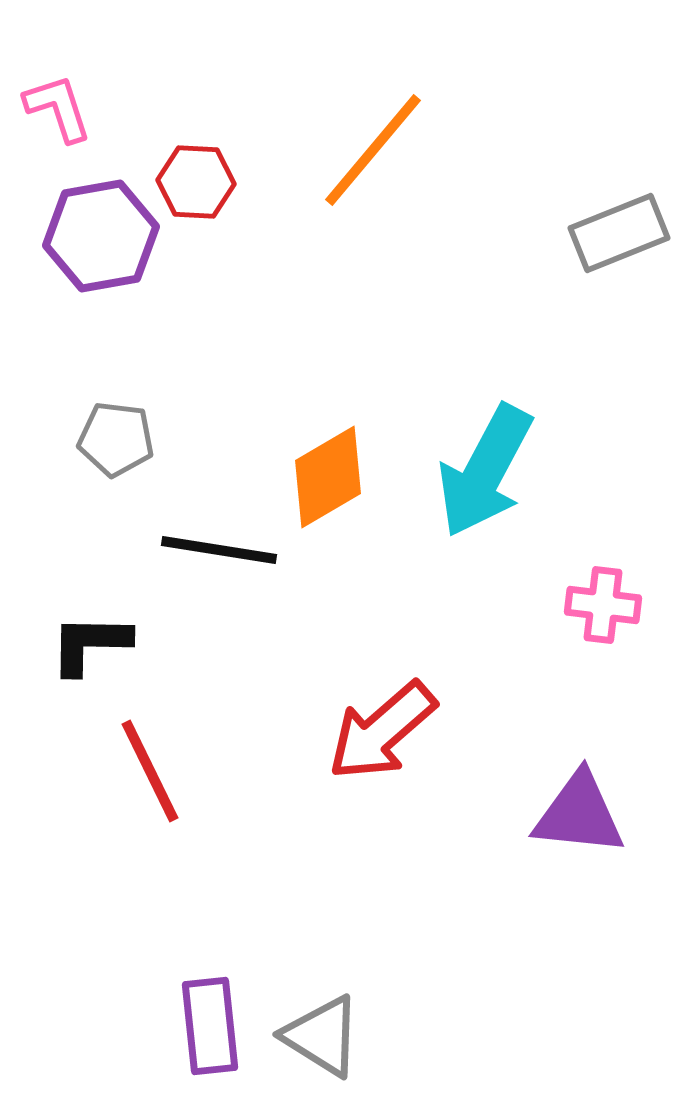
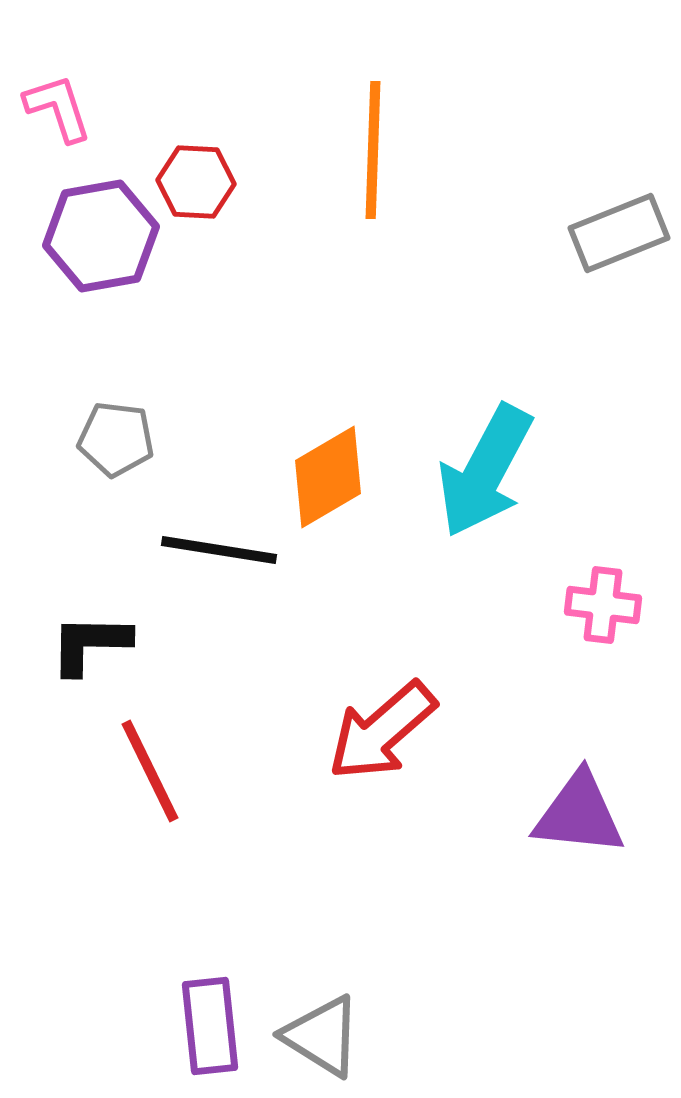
orange line: rotated 38 degrees counterclockwise
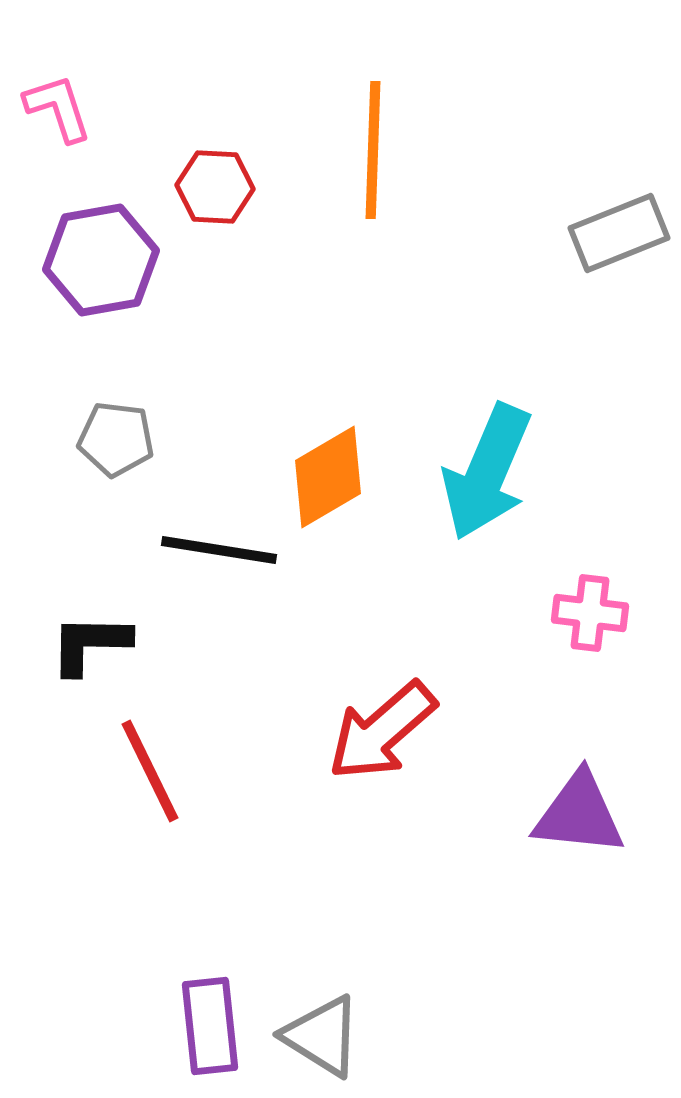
red hexagon: moved 19 px right, 5 px down
purple hexagon: moved 24 px down
cyan arrow: moved 2 px right, 1 px down; rotated 5 degrees counterclockwise
pink cross: moved 13 px left, 8 px down
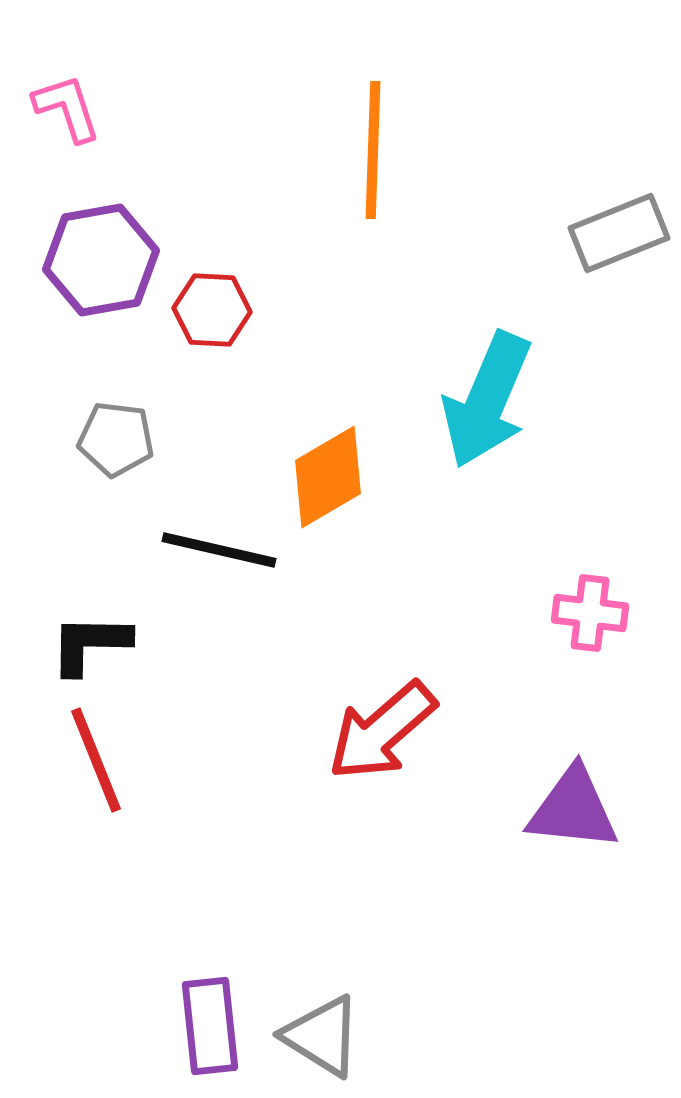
pink L-shape: moved 9 px right
red hexagon: moved 3 px left, 123 px down
cyan arrow: moved 72 px up
black line: rotated 4 degrees clockwise
red line: moved 54 px left, 11 px up; rotated 4 degrees clockwise
purple triangle: moved 6 px left, 5 px up
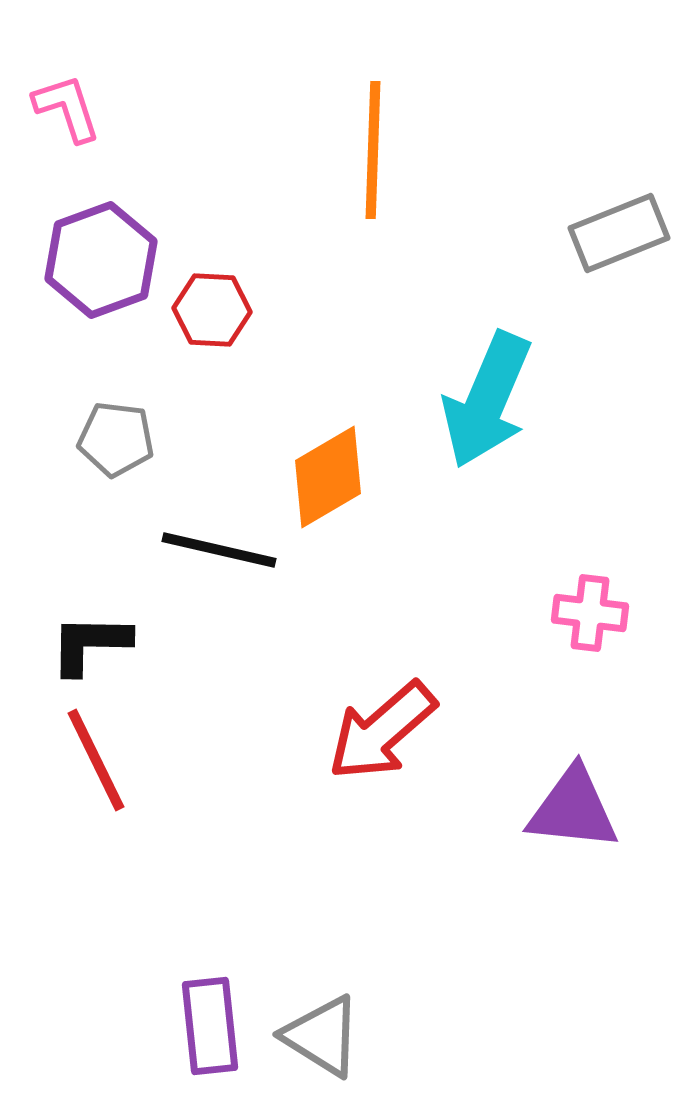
purple hexagon: rotated 10 degrees counterclockwise
red line: rotated 4 degrees counterclockwise
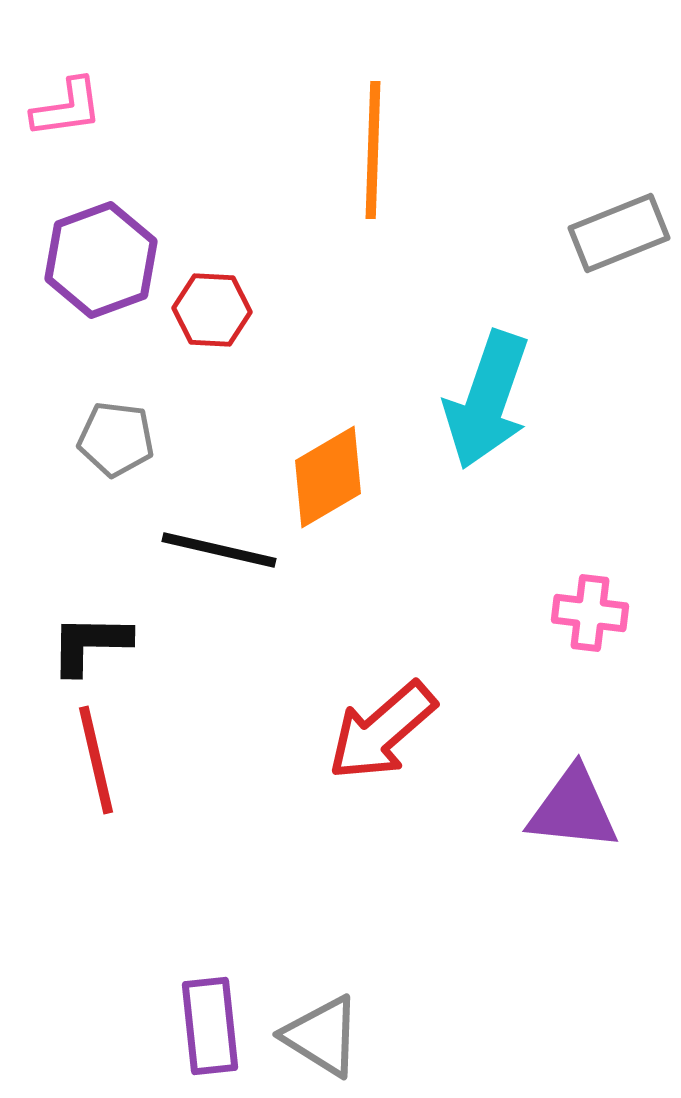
pink L-shape: rotated 100 degrees clockwise
cyan arrow: rotated 4 degrees counterclockwise
red line: rotated 13 degrees clockwise
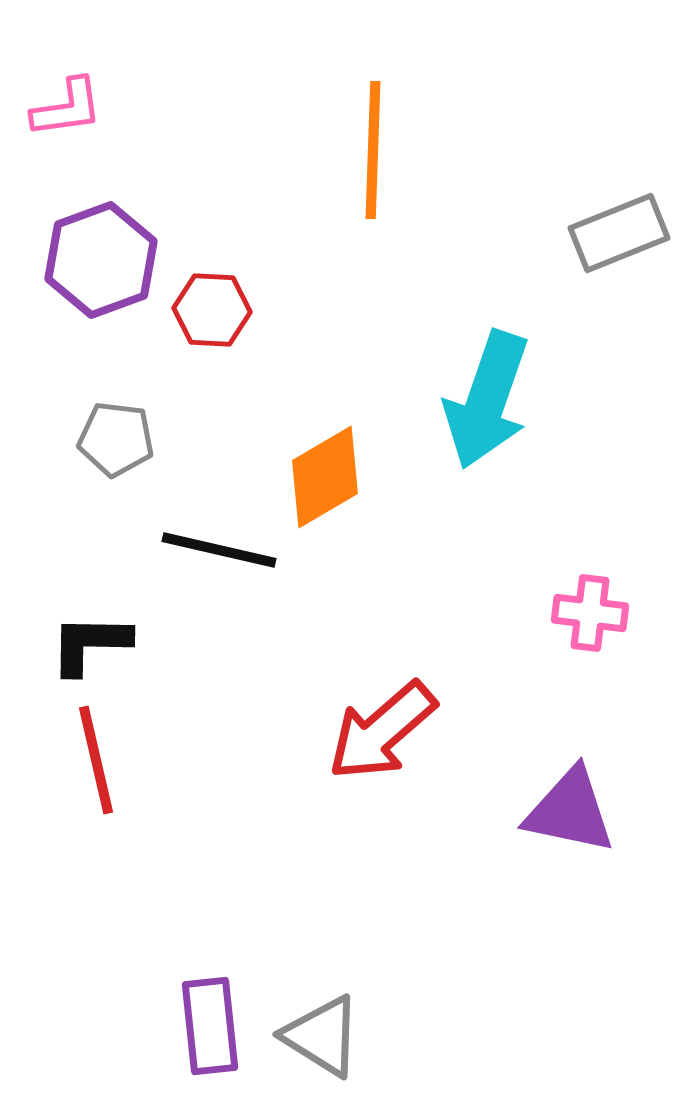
orange diamond: moved 3 px left
purple triangle: moved 3 px left, 2 px down; rotated 6 degrees clockwise
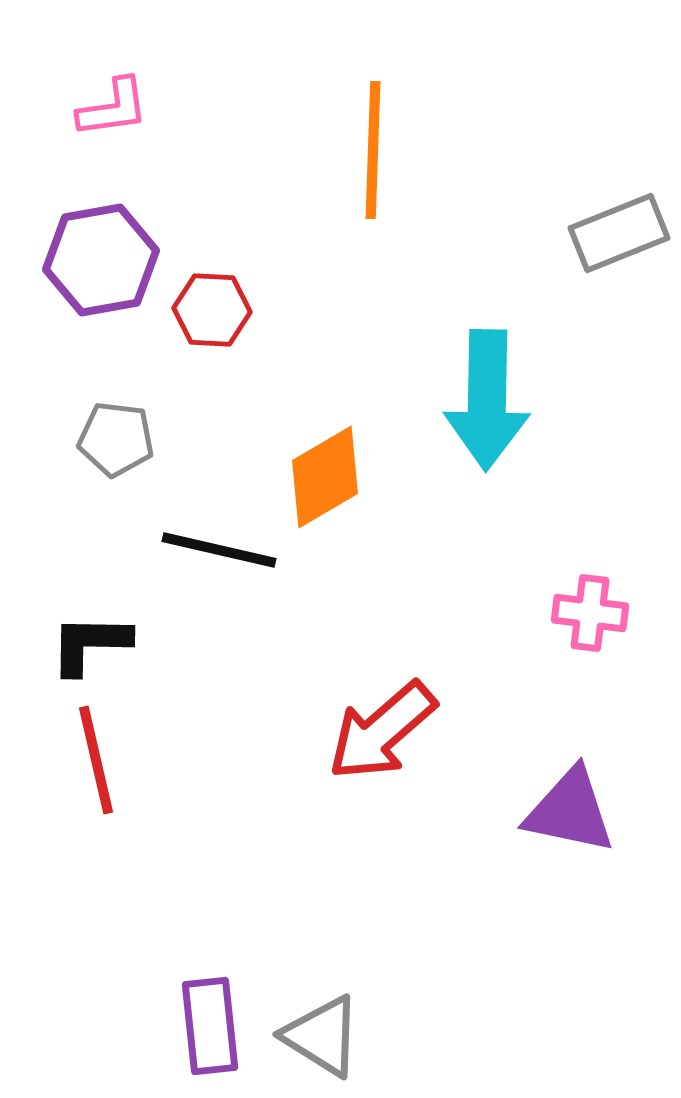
pink L-shape: moved 46 px right
purple hexagon: rotated 10 degrees clockwise
cyan arrow: rotated 18 degrees counterclockwise
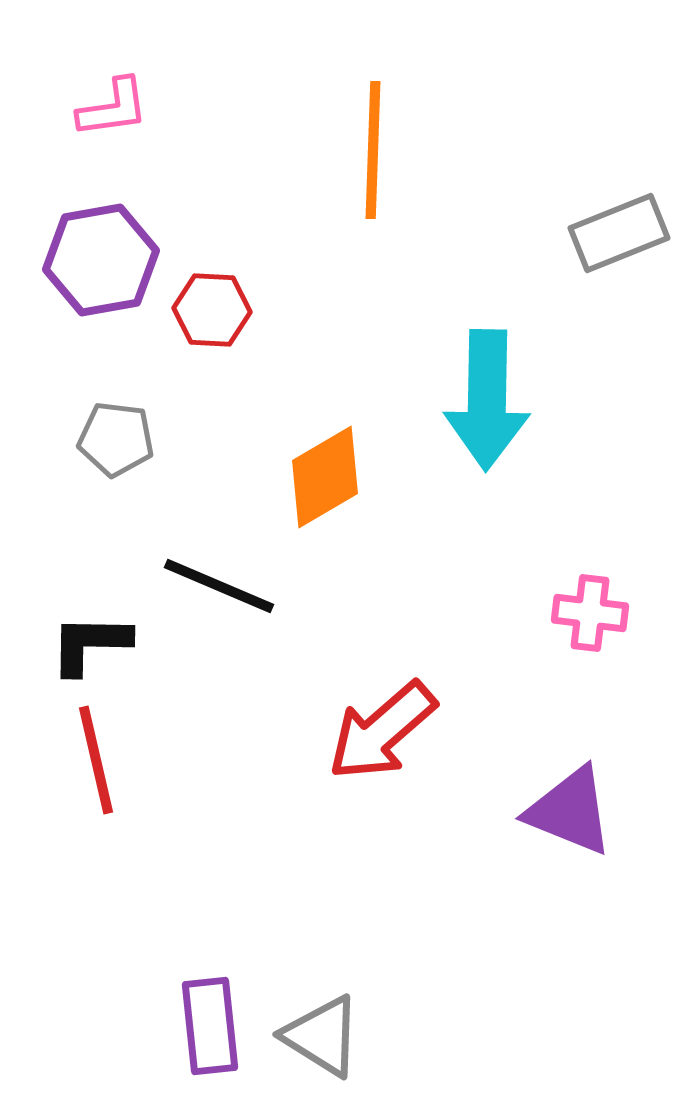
black line: moved 36 px down; rotated 10 degrees clockwise
purple triangle: rotated 10 degrees clockwise
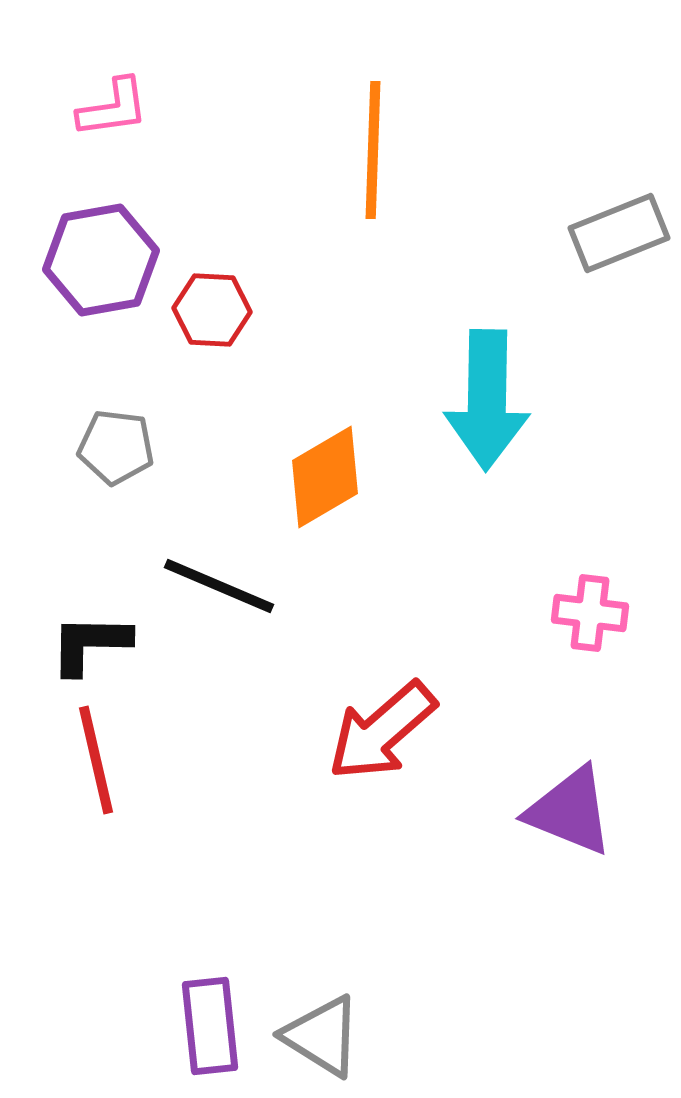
gray pentagon: moved 8 px down
